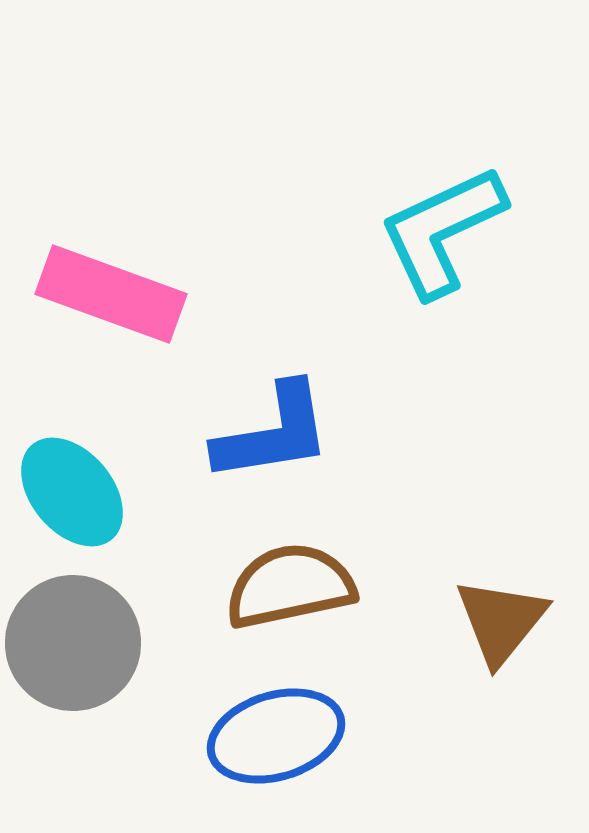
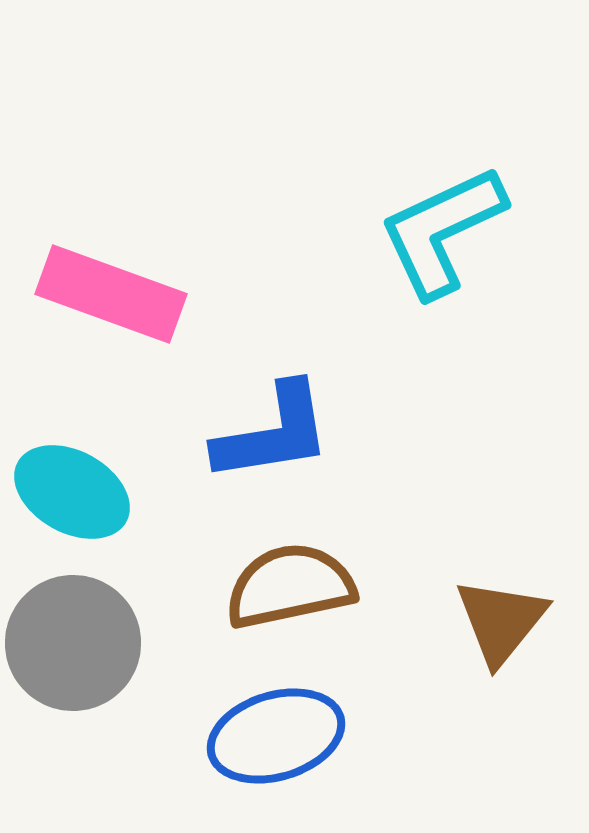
cyan ellipse: rotated 21 degrees counterclockwise
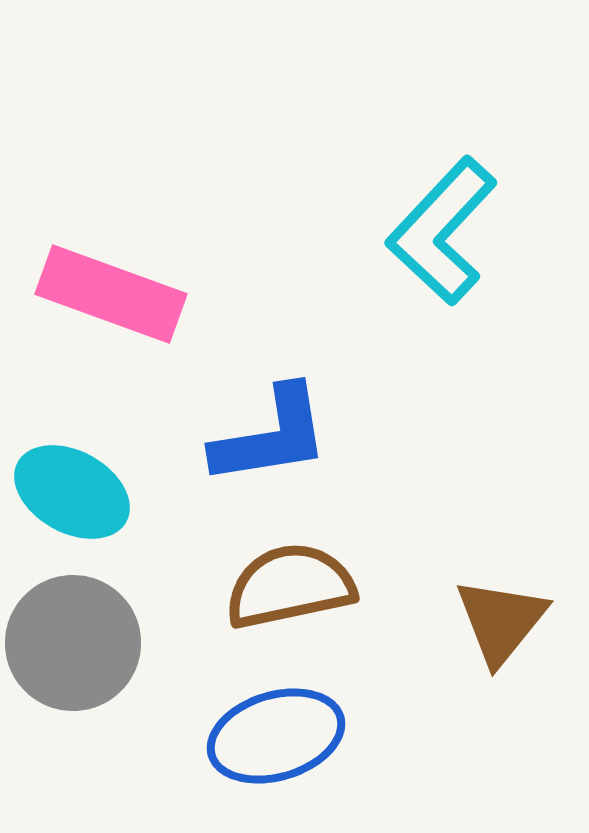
cyan L-shape: rotated 22 degrees counterclockwise
blue L-shape: moved 2 px left, 3 px down
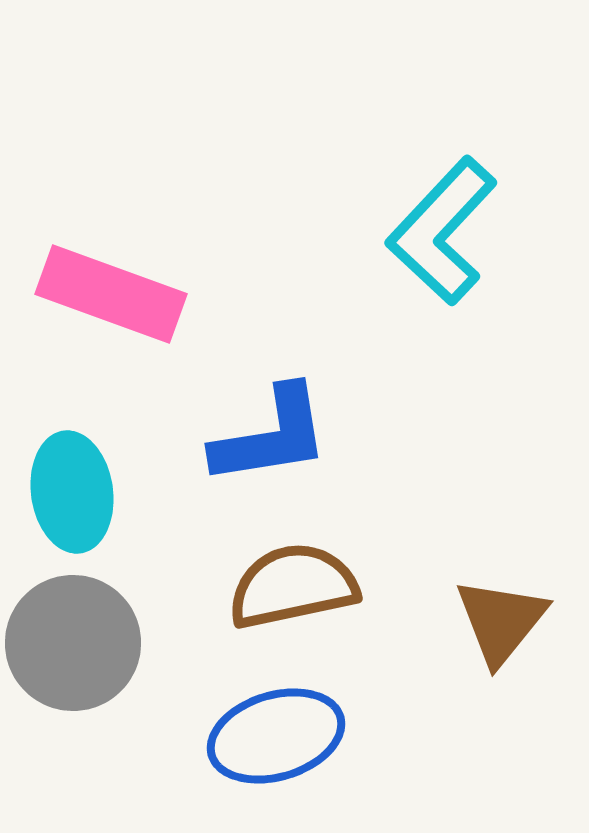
cyan ellipse: rotated 53 degrees clockwise
brown semicircle: moved 3 px right
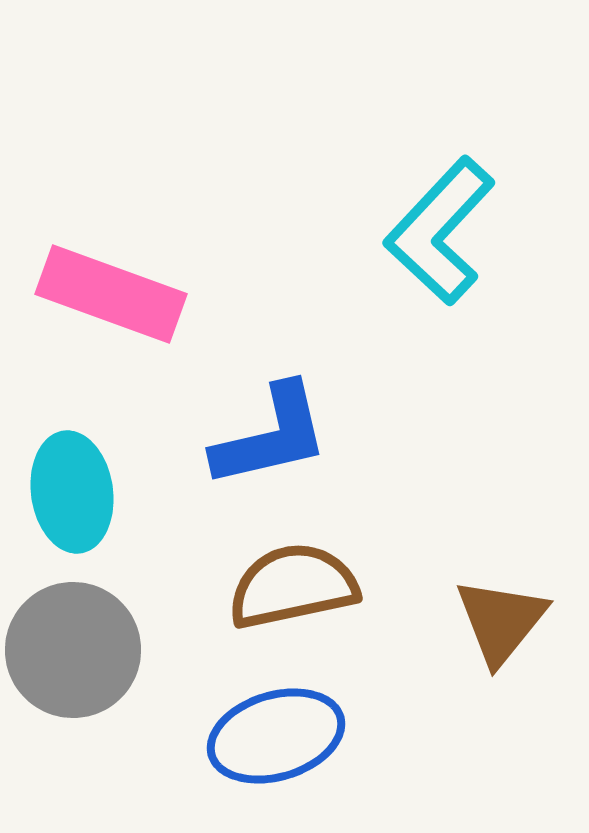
cyan L-shape: moved 2 px left
blue L-shape: rotated 4 degrees counterclockwise
gray circle: moved 7 px down
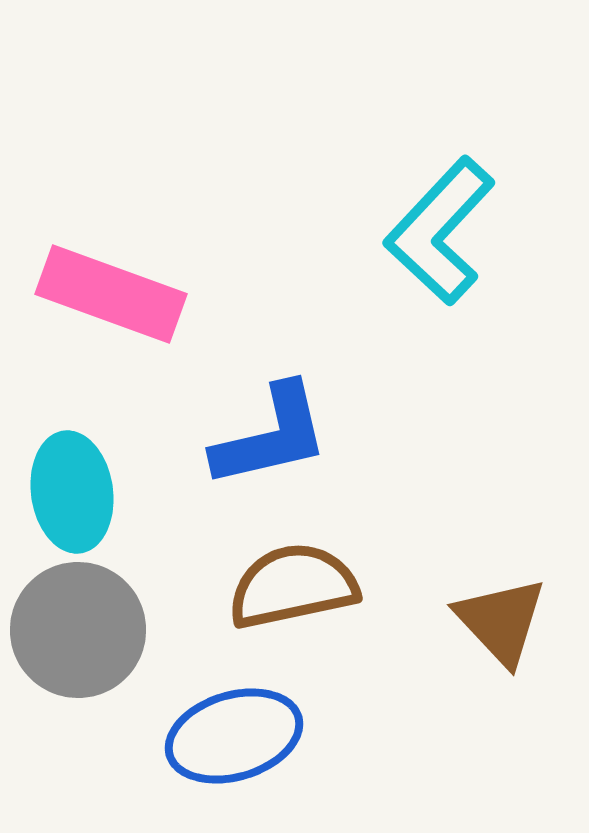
brown triangle: rotated 22 degrees counterclockwise
gray circle: moved 5 px right, 20 px up
blue ellipse: moved 42 px left
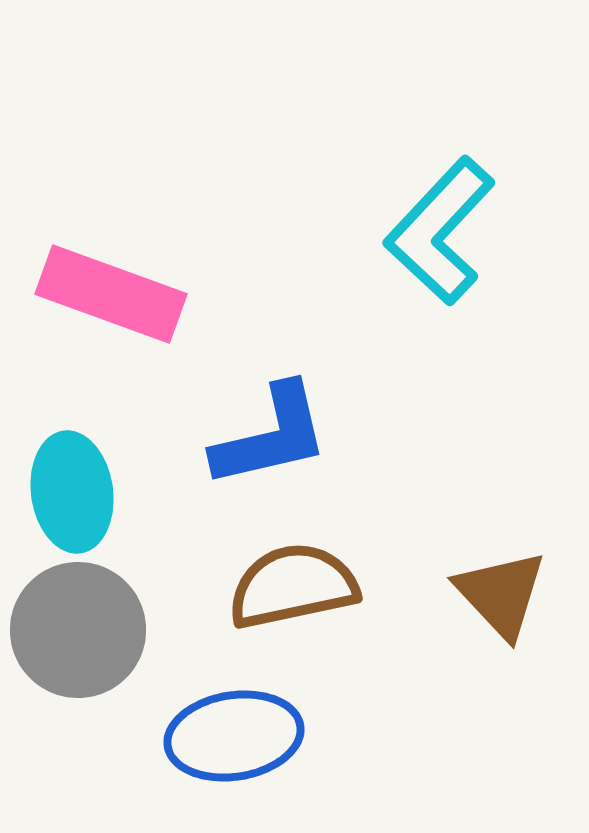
brown triangle: moved 27 px up
blue ellipse: rotated 8 degrees clockwise
